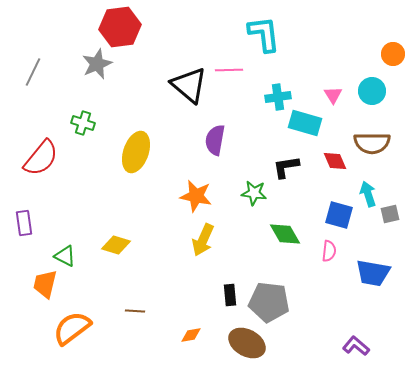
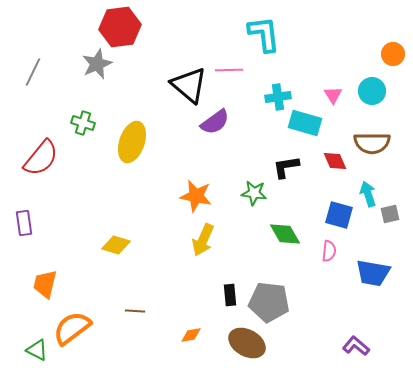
purple semicircle: moved 18 px up; rotated 136 degrees counterclockwise
yellow ellipse: moved 4 px left, 10 px up
green triangle: moved 28 px left, 94 px down
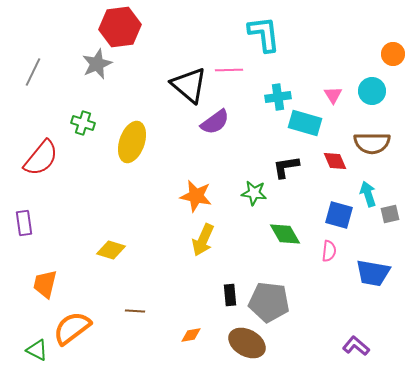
yellow diamond: moved 5 px left, 5 px down
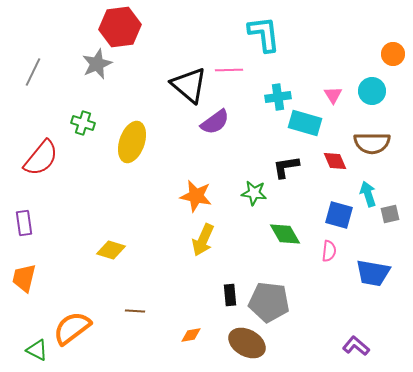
orange trapezoid: moved 21 px left, 6 px up
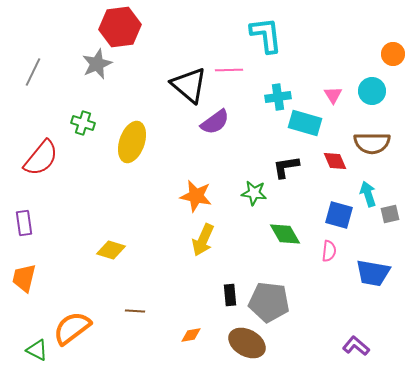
cyan L-shape: moved 2 px right, 1 px down
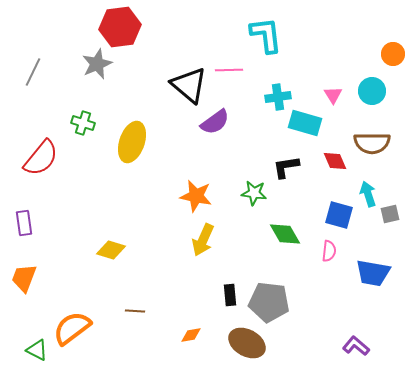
orange trapezoid: rotated 8 degrees clockwise
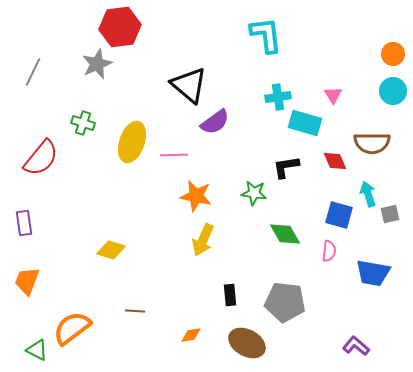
pink line: moved 55 px left, 85 px down
cyan circle: moved 21 px right
orange trapezoid: moved 3 px right, 3 px down
gray pentagon: moved 16 px right
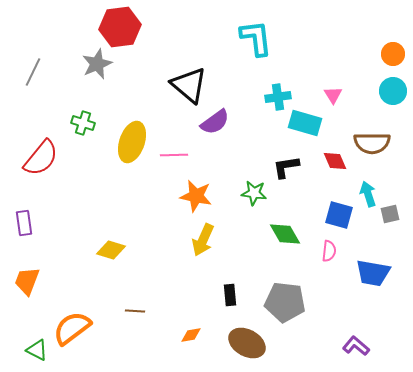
cyan L-shape: moved 10 px left, 3 px down
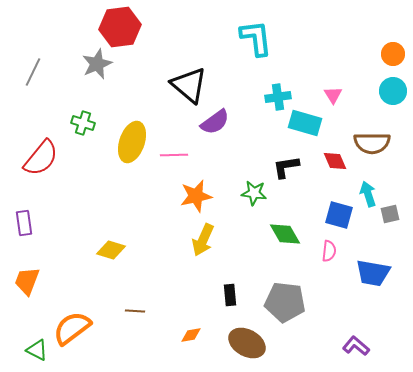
orange star: rotated 24 degrees counterclockwise
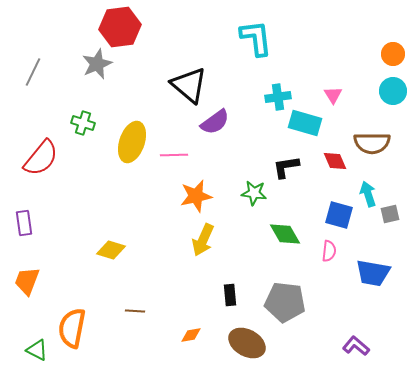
orange semicircle: rotated 42 degrees counterclockwise
